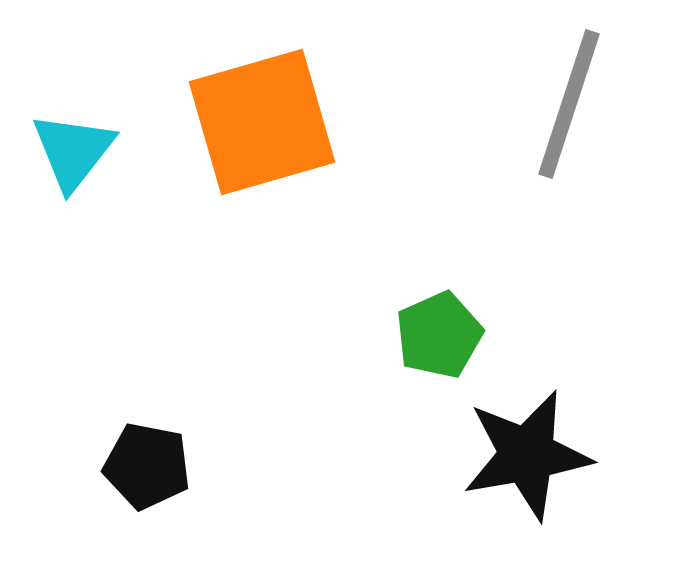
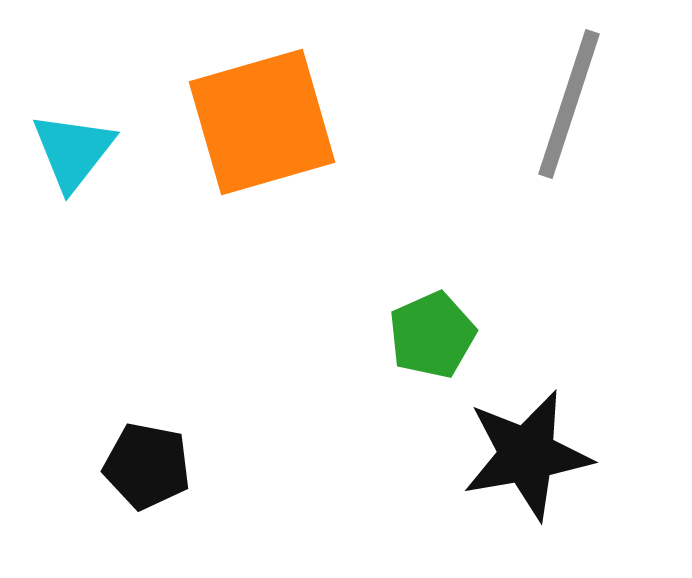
green pentagon: moved 7 px left
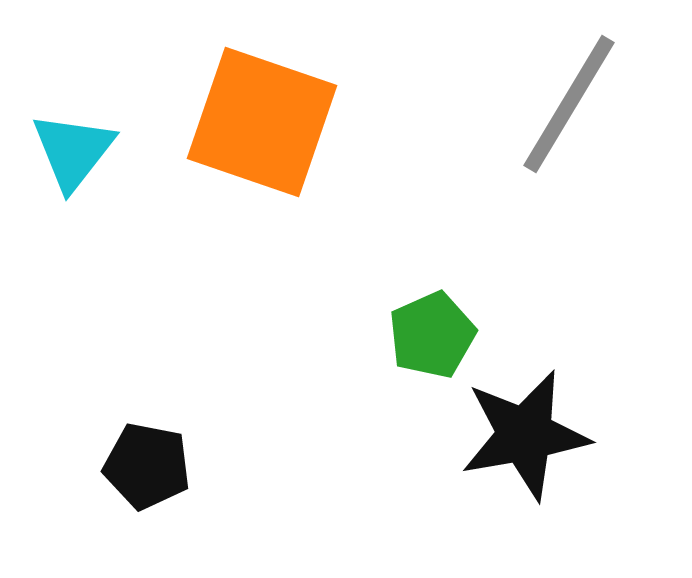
gray line: rotated 13 degrees clockwise
orange square: rotated 35 degrees clockwise
black star: moved 2 px left, 20 px up
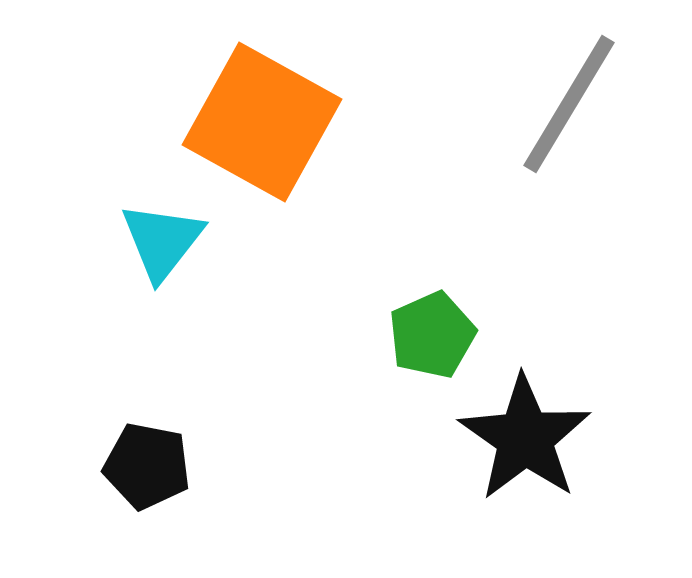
orange square: rotated 10 degrees clockwise
cyan triangle: moved 89 px right, 90 px down
black star: moved 3 px down; rotated 27 degrees counterclockwise
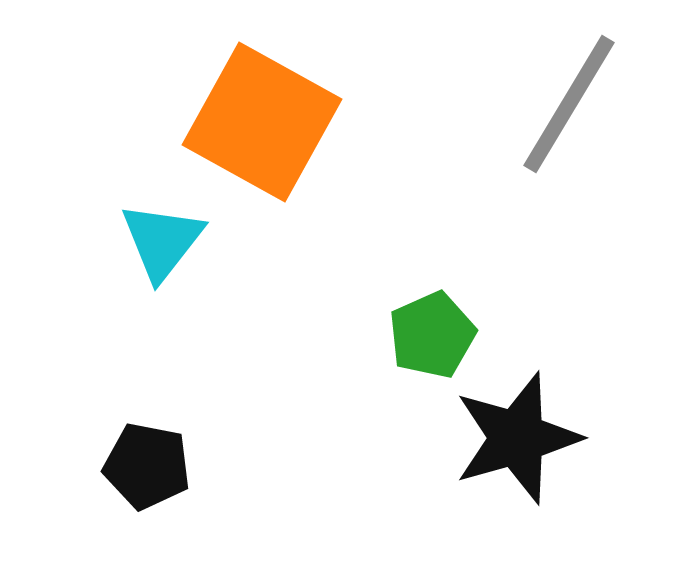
black star: moved 8 px left; rotated 21 degrees clockwise
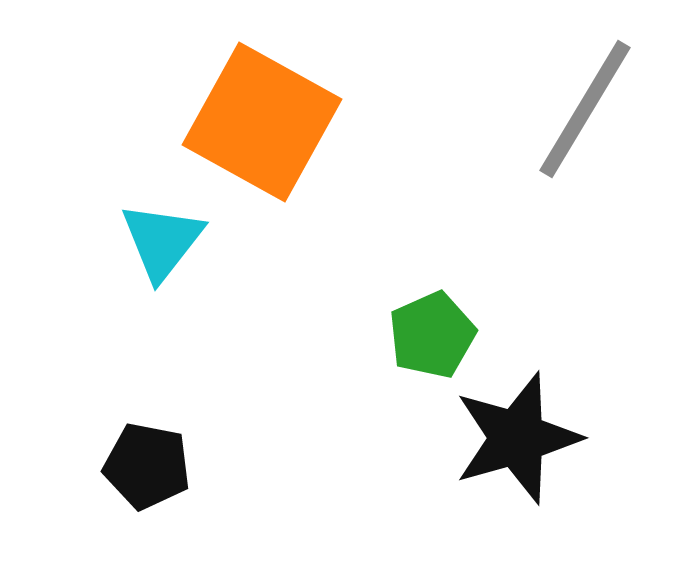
gray line: moved 16 px right, 5 px down
